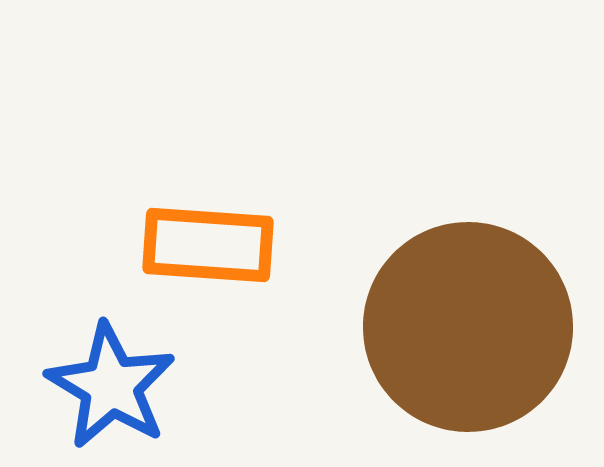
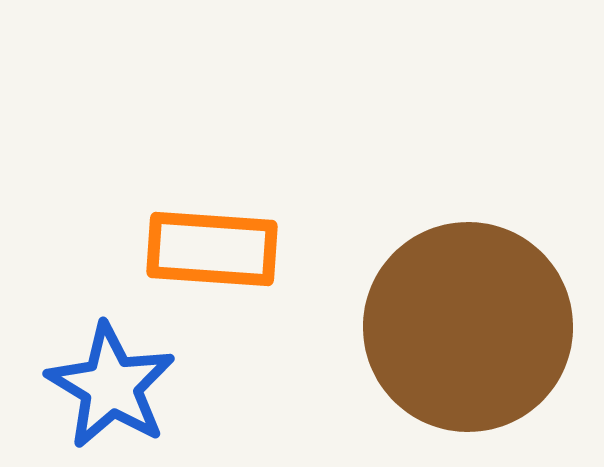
orange rectangle: moved 4 px right, 4 px down
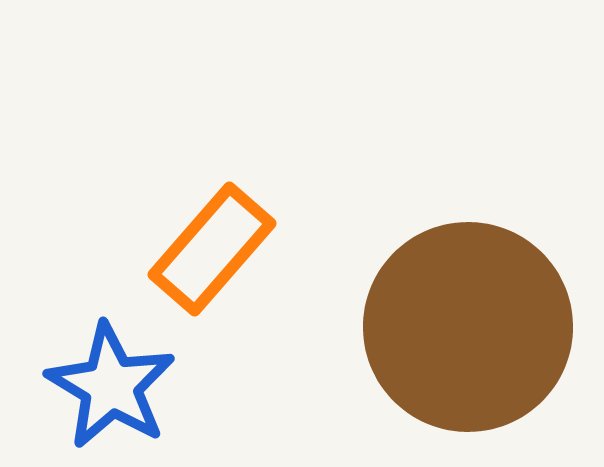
orange rectangle: rotated 53 degrees counterclockwise
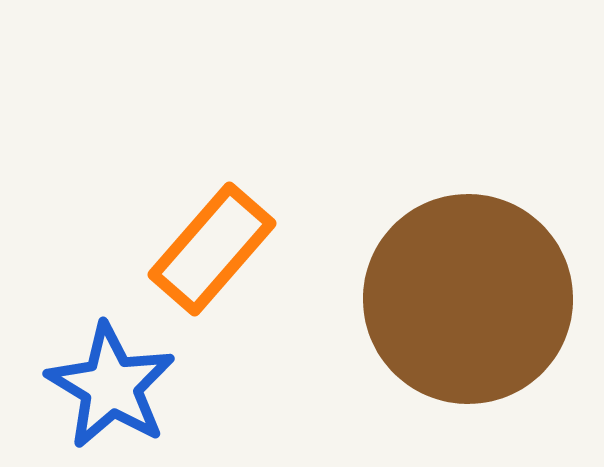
brown circle: moved 28 px up
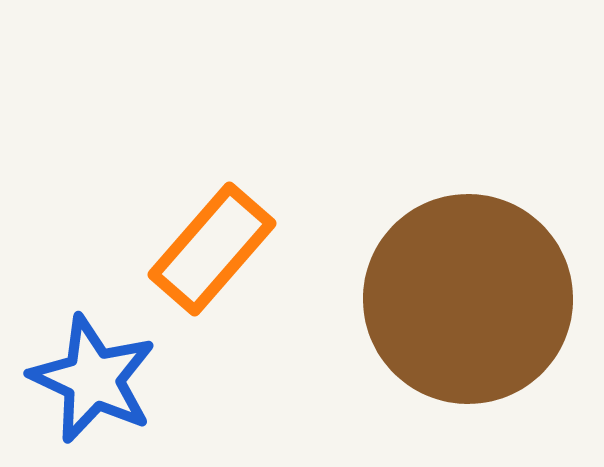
blue star: moved 18 px left, 7 px up; rotated 6 degrees counterclockwise
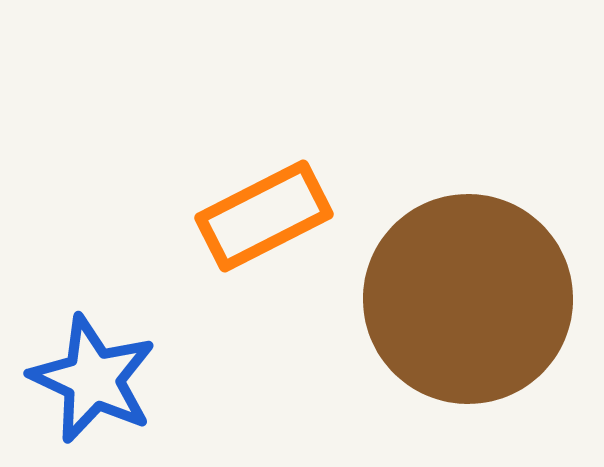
orange rectangle: moved 52 px right, 33 px up; rotated 22 degrees clockwise
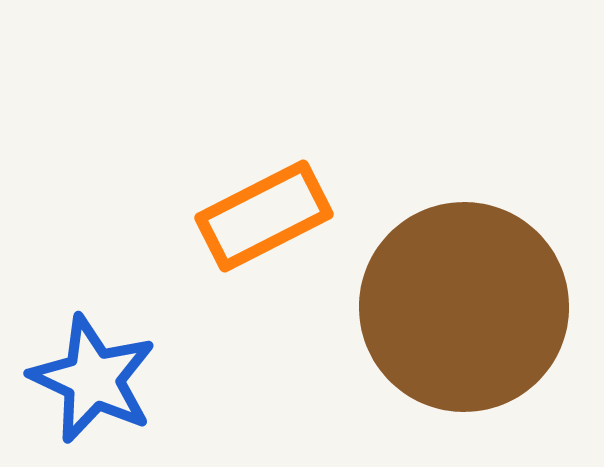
brown circle: moved 4 px left, 8 px down
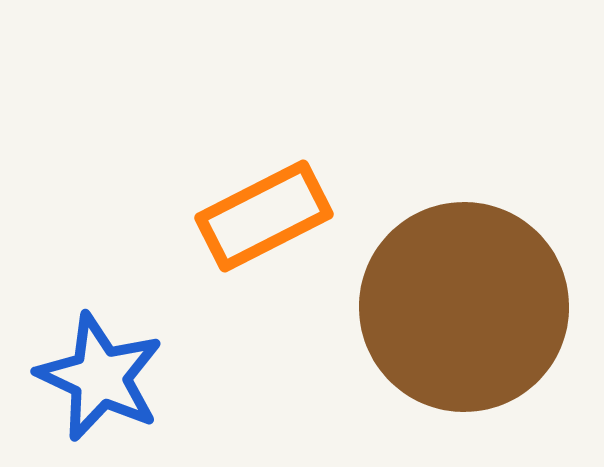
blue star: moved 7 px right, 2 px up
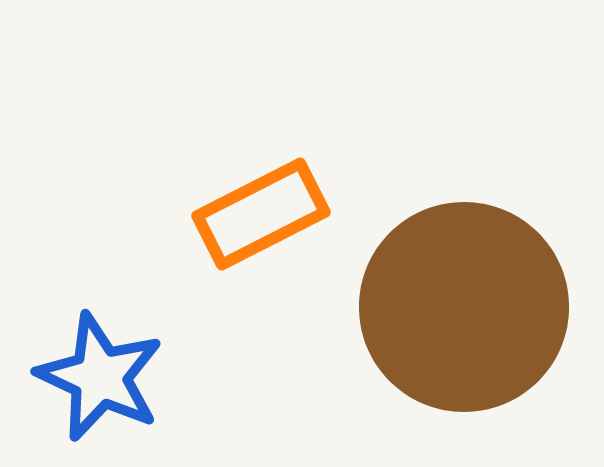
orange rectangle: moved 3 px left, 2 px up
